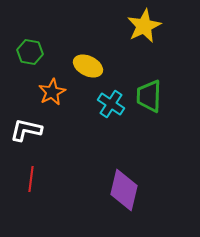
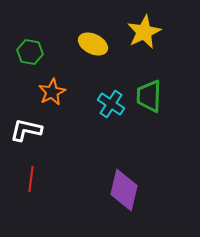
yellow star: moved 6 px down
yellow ellipse: moved 5 px right, 22 px up
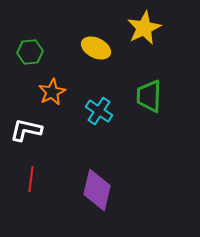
yellow star: moved 4 px up
yellow ellipse: moved 3 px right, 4 px down
green hexagon: rotated 15 degrees counterclockwise
cyan cross: moved 12 px left, 7 px down
purple diamond: moved 27 px left
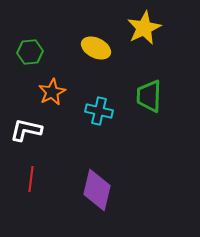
cyan cross: rotated 20 degrees counterclockwise
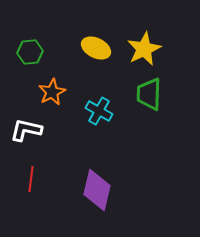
yellow star: moved 21 px down
green trapezoid: moved 2 px up
cyan cross: rotated 16 degrees clockwise
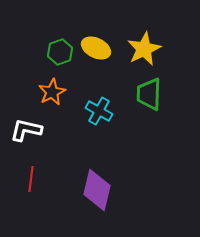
green hexagon: moved 30 px right; rotated 15 degrees counterclockwise
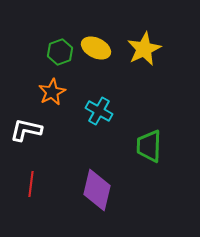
green trapezoid: moved 52 px down
red line: moved 5 px down
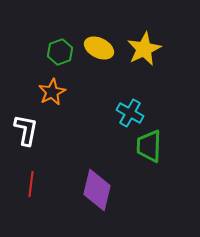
yellow ellipse: moved 3 px right
cyan cross: moved 31 px right, 2 px down
white L-shape: rotated 88 degrees clockwise
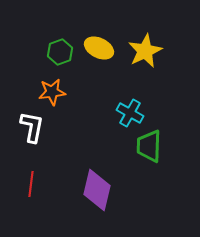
yellow star: moved 1 px right, 2 px down
orange star: rotated 20 degrees clockwise
white L-shape: moved 6 px right, 3 px up
